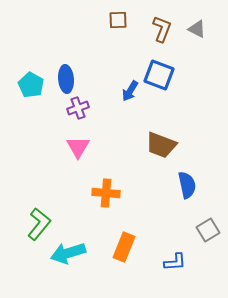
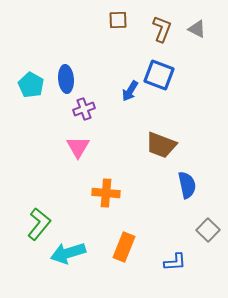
purple cross: moved 6 px right, 1 px down
gray square: rotated 15 degrees counterclockwise
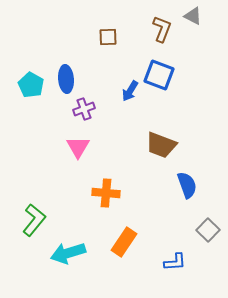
brown square: moved 10 px left, 17 px down
gray triangle: moved 4 px left, 13 px up
blue semicircle: rotated 8 degrees counterclockwise
green L-shape: moved 5 px left, 4 px up
orange rectangle: moved 5 px up; rotated 12 degrees clockwise
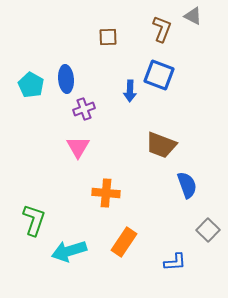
blue arrow: rotated 30 degrees counterclockwise
green L-shape: rotated 20 degrees counterclockwise
cyan arrow: moved 1 px right, 2 px up
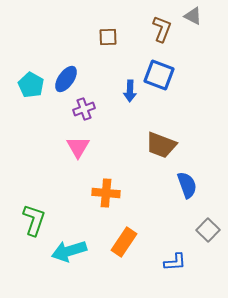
blue ellipse: rotated 40 degrees clockwise
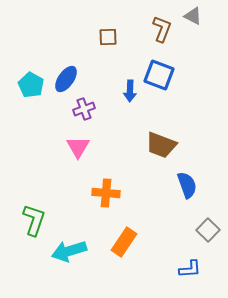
blue L-shape: moved 15 px right, 7 px down
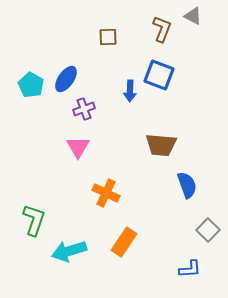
brown trapezoid: rotated 16 degrees counterclockwise
orange cross: rotated 20 degrees clockwise
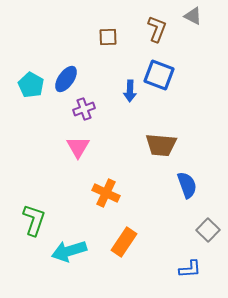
brown L-shape: moved 5 px left
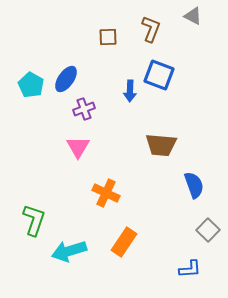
brown L-shape: moved 6 px left
blue semicircle: moved 7 px right
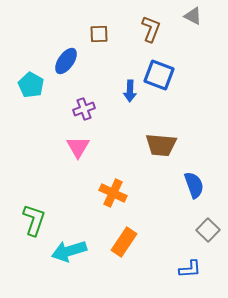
brown square: moved 9 px left, 3 px up
blue ellipse: moved 18 px up
orange cross: moved 7 px right
